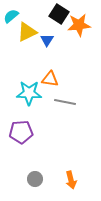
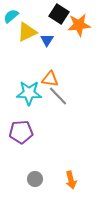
gray line: moved 7 px left, 6 px up; rotated 35 degrees clockwise
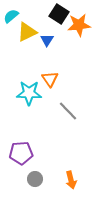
orange triangle: rotated 48 degrees clockwise
gray line: moved 10 px right, 15 px down
purple pentagon: moved 21 px down
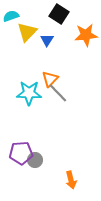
cyan semicircle: rotated 21 degrees clockwise
orange star: moved 7 px right, 10 px down
yellow triangle: rotated 20 degrees counterclockwise
orange triangle: rotated 18 degrees clockwise
gray line: moved 10 px left, 18 px up
gray circle: moved 19 px up
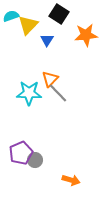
yellow triangle: moved 1 px right, 7 px up
purple pentagon: rotated 20 degrees counterclockwise
orange arrow: rotated 60 degrees counterclockwise
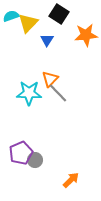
yellow triangle: moved 2 px up
orange arrow: rotated 60 degrees counterclockwise
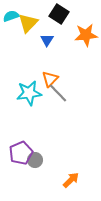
cyan star: rotated 10 degrees counterclockwise
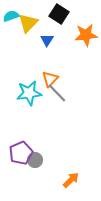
gray line: moved 1 px left
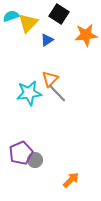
blue triangle: rotated 24 degrees clockwise
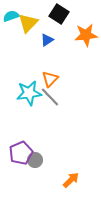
gray line: moved 7 px left, 4 px down
